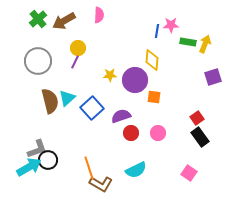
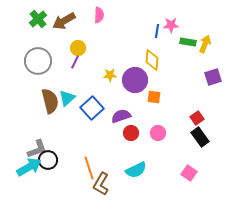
brown L-shape: rotated 90 degrees clockwise
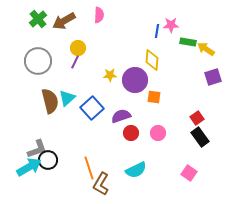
yellow arrow: moved 1 px right, 5 px down; rotated 78 degrees counterclockwise
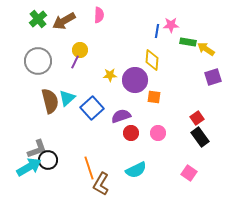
yellow circle: moved 2 px right, 2 px down
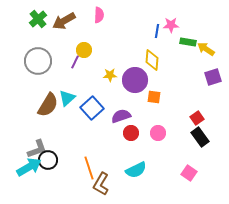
yellow circle: moved 4 px right
brown semicircle: moved 2 px left, 4 px down; rotated 45 degrees clockwise
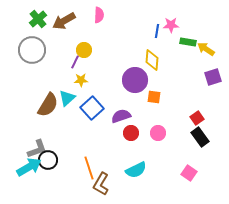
gray circle: moved 6 px left, 11 px up
yellow star: moved 29 px left, 5 px down
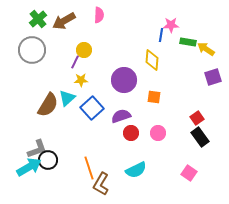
blue line: moved 4 px right, 4 px down
purple circle: moved 11 px left
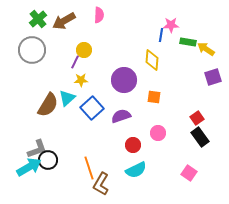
red circle: moved 2 px right, 12 px down
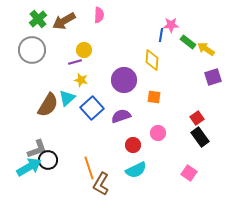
green rectangle: rotated 28 degrees clockwise
purple line: rotated 48 degrees clockwise
yellow star: rotated 16 degrees clockwise
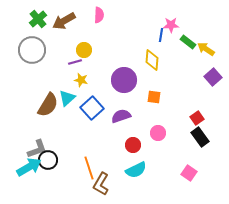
purple square: rotated 24 degrees counterclockwise
